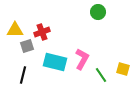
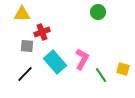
yellow triangle: moved 7 px right, 16 px up
gray square: rotated 24 degrees clockwise
cyan rectangle: rotated 35 degrees clockwise
black line: moved 2 px right, 1 px up; rotated 30 degrees clockwise
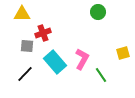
red cross: moved 1 px right, 1 px down
yellow square: moved 16 px up; rotated 32 degrees counterclockwise
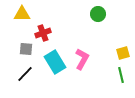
green circle: moved 2 px down
gray square: moved 1 px left, 3 px down
cyan rectangle: rotated 10 degrees clockwise
green line: moved 20 px right; rotated 21 degrees clockwise
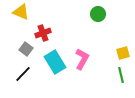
yellow triangle: moved 1 px left, 2 px up; rotated 24 degrees clockwise
gray square: rotated 32 degrees clockwise
black line: moved 2 px left
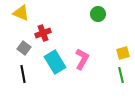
yellow triangle: moved 1 px down
gray square: moved 2 px left, 1 px up
black line: rotated 54 degrees counterclockwise
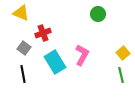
yellow square: rotated 24 degrees counterclockwise
pink L-shape: moved 4 px up
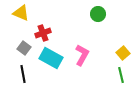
cyan rectangle: moved 4 px left, 4 px up; rotated 30 degrees counterclockwise
